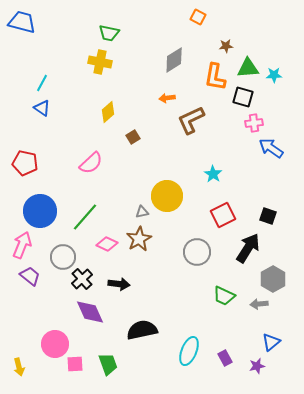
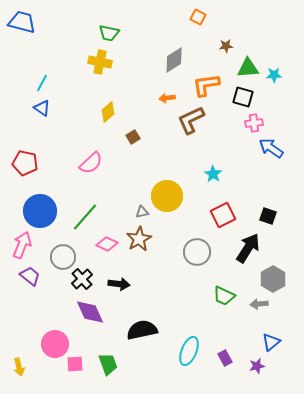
orange L-shape at (215, 77): moved 9 px left, 8 px down; rotated 72 degrees clockwise
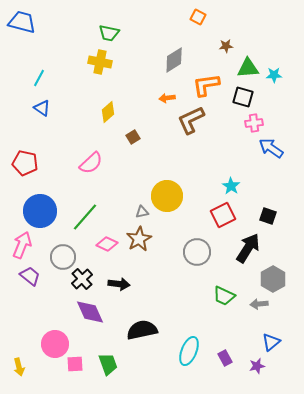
cyan line at (42, 83): moved 3 px left, 5 px up
cyan star at (213, 174): moved 18 px right, 12 px down
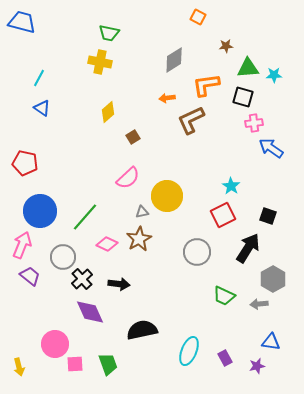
pink semicircle at (91, 163): moved 37 px right, 15 px down
blue triangle at (271, 342): rotated 48 degrees clockwise
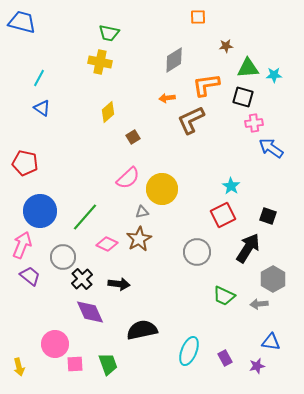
orange square at (198, 17): rotated 28 degrees counterclockwise
yellow circle at (167, 196): moved 5 px left, 7 px up
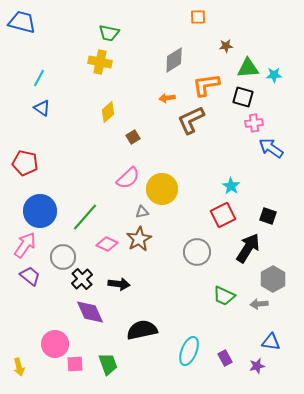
pink arrow at (22, 245): moved 3 px right; rotated 12 degrees clockwise
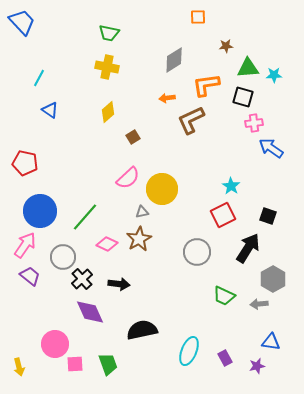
blue trapezoid at (22, 22): rotated 32 degrees clockwise
yellow cross at (100, 62): moved 7 px right, 5 px down
blue triangle at (42, 108): moved 8 px right, 2 px down
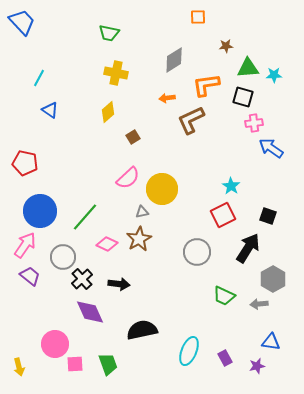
yellow cross at (107, 67): moved 9 px right, 6 px down
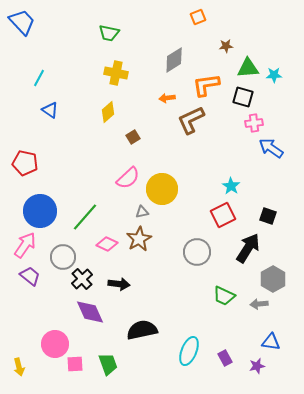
orange square at (198, 17): rotated 21 degrees counterclockwise
